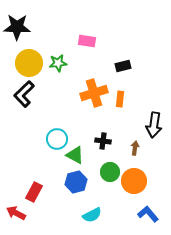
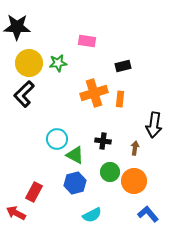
blue hexagon: moved 1 px left, 1 px down
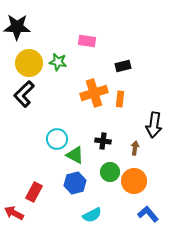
green star: moved 1 px up; rotated 18 degrees clockwise
red arrow: moved 2 px left
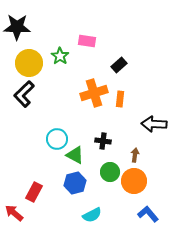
green star: moved 2 px right, 6 px up; rotated 24 degrees clockwise
black rectangle: moved 4 px left, 1 px up; rotated 28 degrees counterclockwise
black arrow: moved 1 px up; rotated 85 degrees clockwise
brown arrow: moved 7 px down
red arrow: rotated 12 degrees clockwise
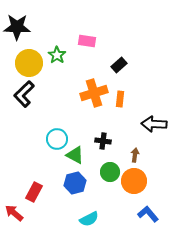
green star: moved 3 px left, 1 px up
cyan semicircle: moved 3 px left, 4 px down
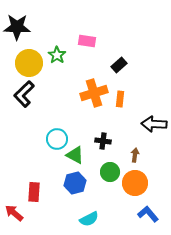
orange circle: moved 1 px right, 2 px down
red rectangle: rotated 24 degrees counterclockwise
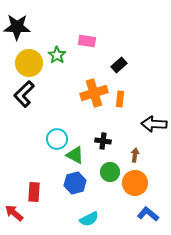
blue L-shape: rotated 10 degrees counterclockwise
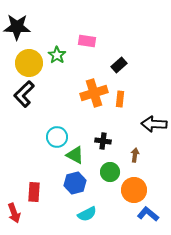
cyan circle: moved 2 px up
orange circle: moved 1 px left, 7 px down
red arrow: rotated 150 degrees counterclockwise
cyan semicircle: moved 2 px left, 5 px up
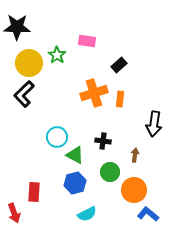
black arrow: rotated 85 degrees counterclockwise
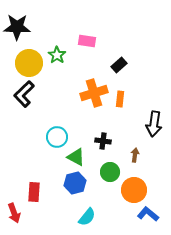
green triangle: moved 1 px right, 2 px down
cyan semicircle: moved 3 px down; rotated 24 degrees counterclockwise
